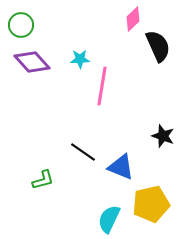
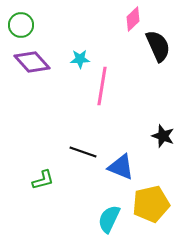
black line: rotated 16 degrees counterclockwise
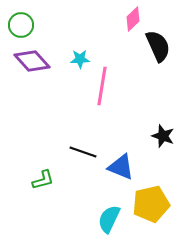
purple diamond: moved 1 px up
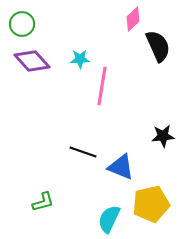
green circle: moved 1 px right, 1 px up
black star: rotated 25 degrees counterclockwise
green L-shape: moved 22 px down
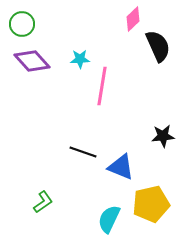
green L-shape: rotated 20 degrees counterclockwise
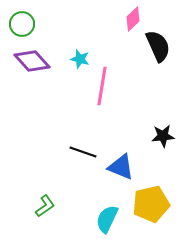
cyan star: rotated 18 degrees clockwise
green L-shape: moved 2 px right, 4 px down
cyan semicircle: moved 2 px left
